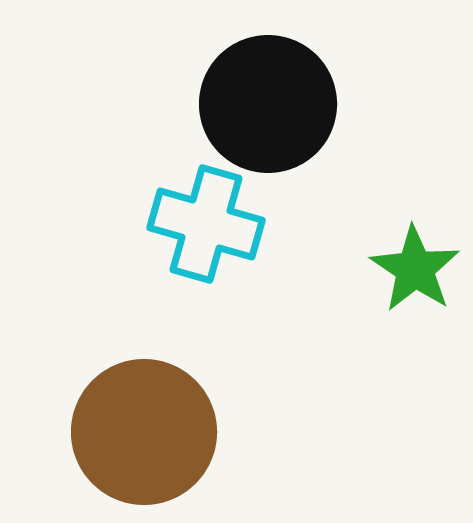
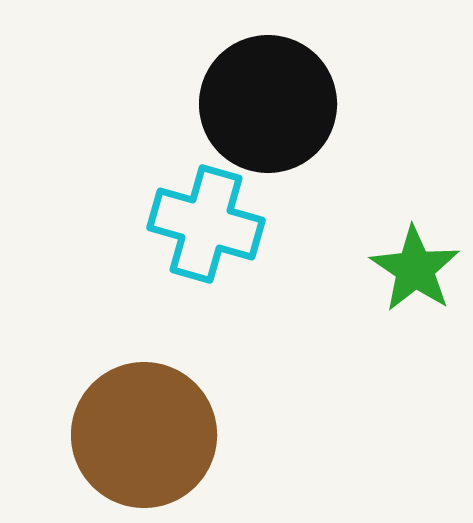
brown circle: moved 3 px down
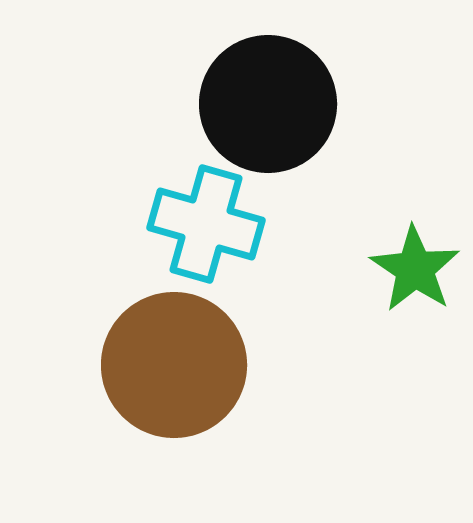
brown circle: moved 30 px right, 70 px up
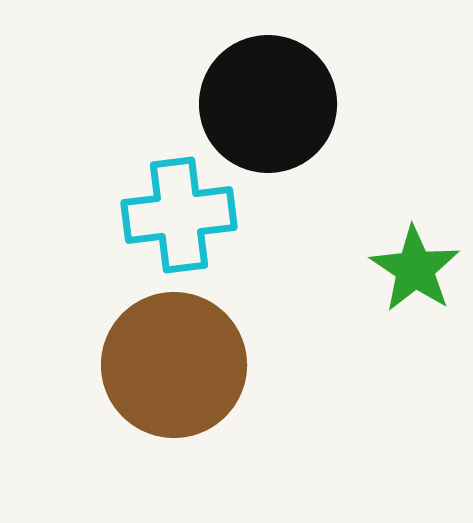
cyan cross: moved 27 px left, 9 px up; rotated 23 degrees counterclockwise
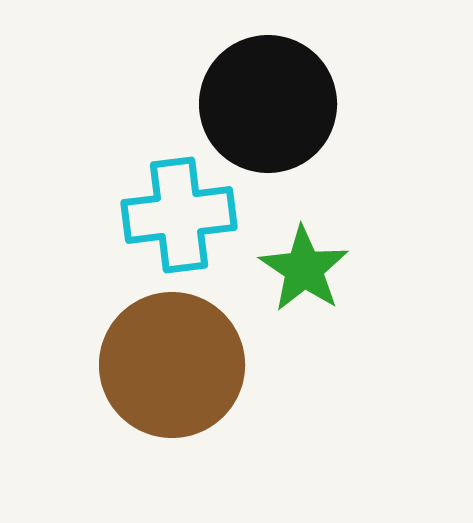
green star: moved 111 px left
brown circle: moved 2 px left
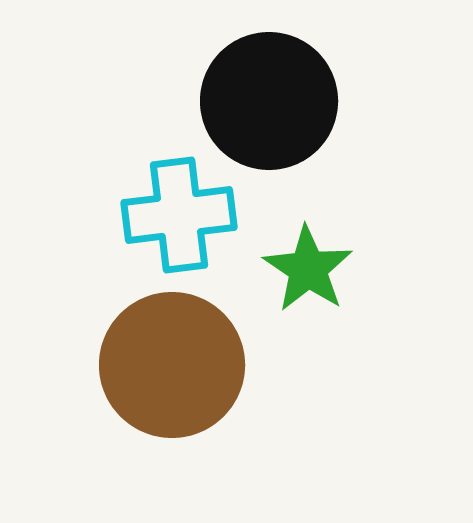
black circle: moved 1 px right, 3 px up
green star: moved 4 px right
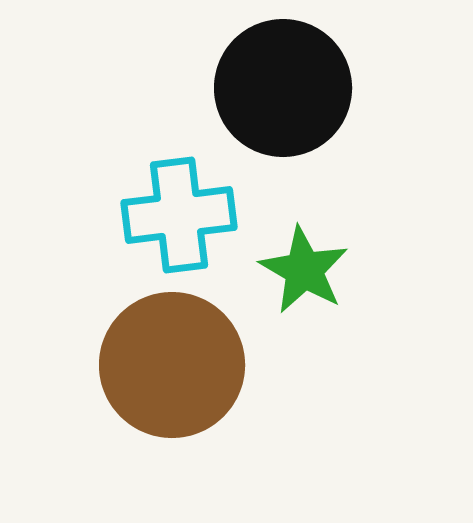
black circle: moved 14 px right, 13 px up
green star: moved 4 px left, 1 px down; rotated 4 degrees counterclockwise
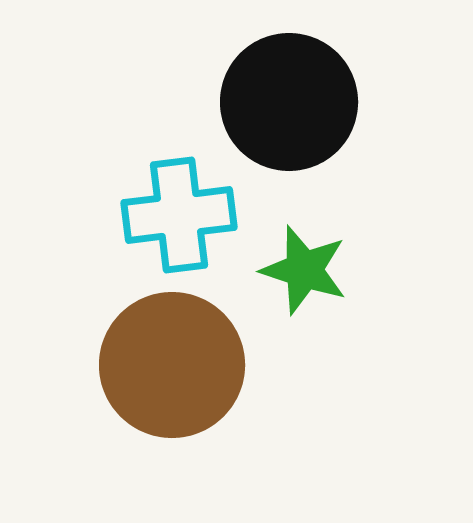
black circle: moved 6 px right, 14 px down
green star: rotated 12 degrees counterclockwise
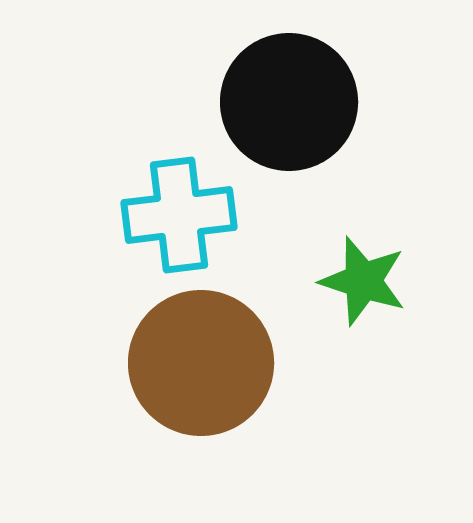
green star: moved 59 px right, 11 px down
brown circle: moved 29 px right, 2 px up
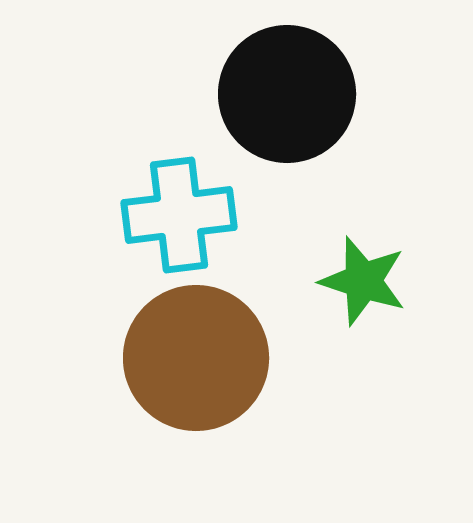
black circle: moved 2 px left, 8 px up
brown circle: moved 5 px left, 5 px up
